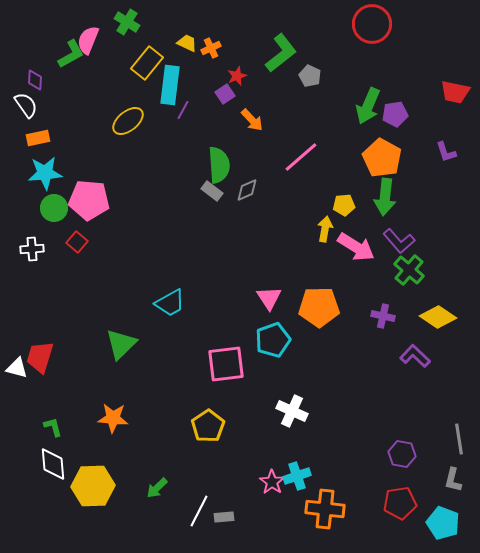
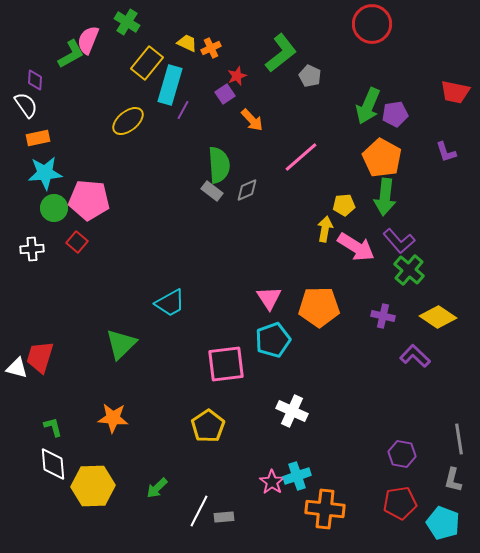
cyan rectangle at (170, 85): rotated 9 degrees clockwise
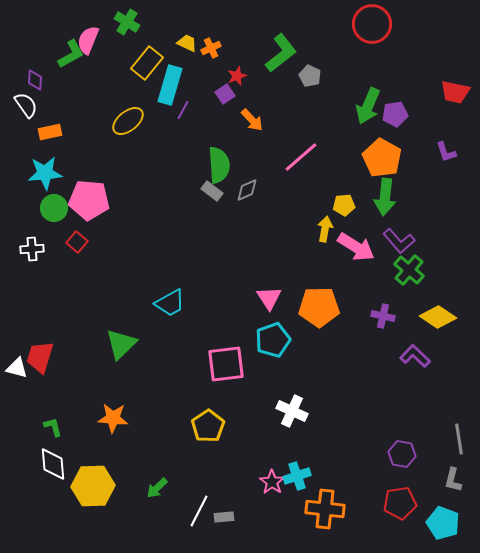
orange rectangle at (38, 138): moved 12 px right, 6 px up
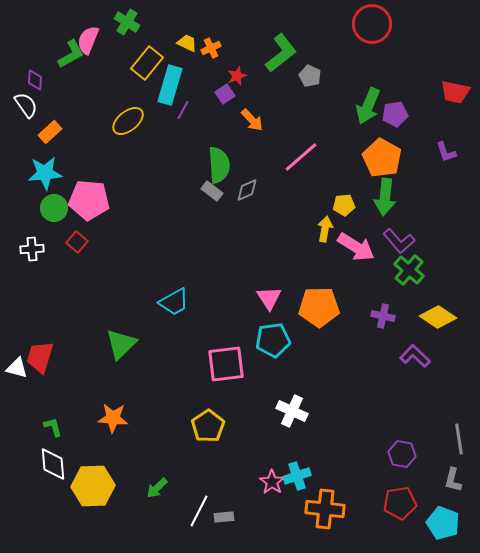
orange rectangle at (50, 132): rotated 30 degrees counterclockwise
cyan trapezoid at (170, 303): moved 4 px right, 1 px up
cyan pentagon at (273, 340): rotated 12 degrees clockwise
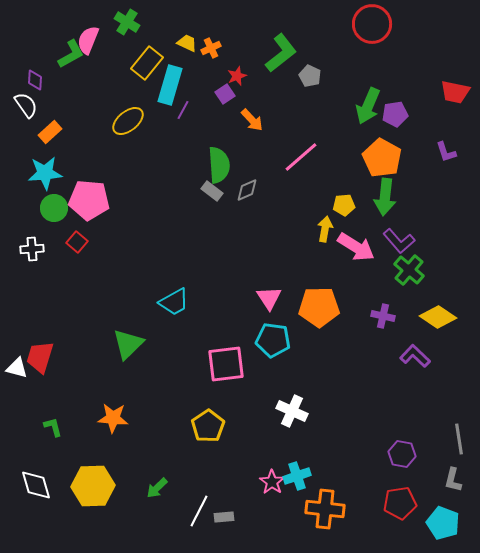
cyan pentagon at (273, 340): rotated 16 degrees clockwise
green triangle at (121, 344): moved 7 px right
white diamond at (53, 464): moved 17 px left, 21 px down; rotated 12 degrees counterclockwise
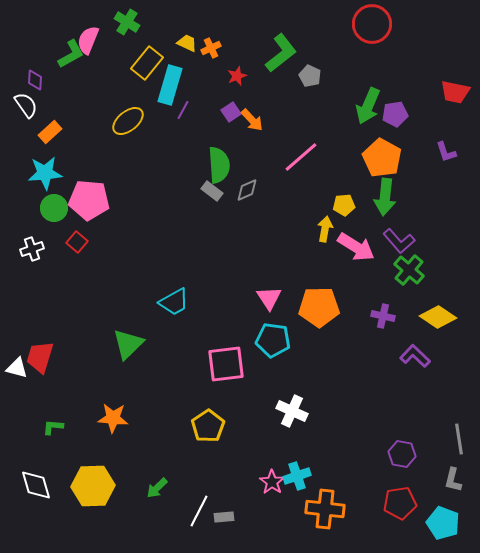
purple square at (225, 94): moved 6 px right, 18 px down
white cross at (32, 249): rotated 15 degrees counterclockwise
green L-shape at (53, 427): rotated 70 degrees counterclockwise
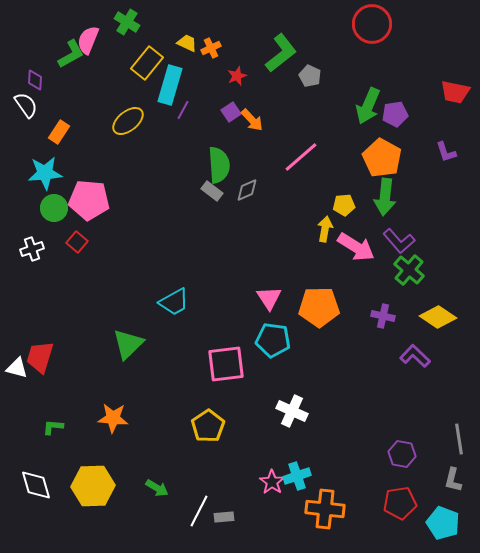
orange rectangle at (50, 132): moved 9 px right; rotated 15 degrees counterclockwise
green arrow at (157, 488): rotated 105 degrees counterclockwise
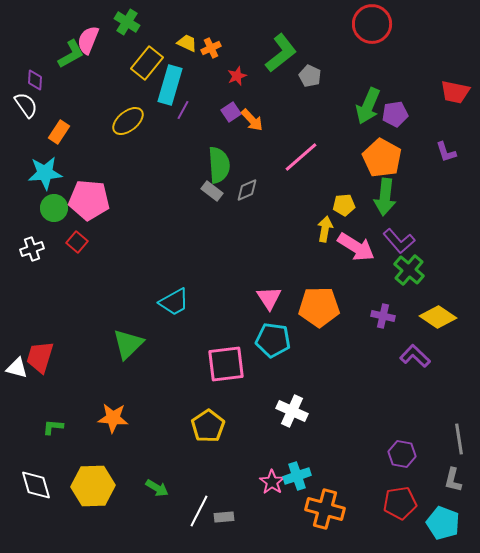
orange cross at (325, 509): rotated 9 degrees clockwise
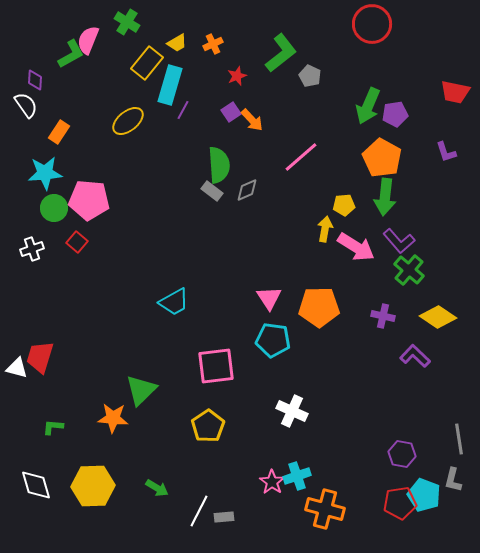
yellow trapezoid at (187, 43): moved 10 px left; rotated 125 degrees clockwise
orange cross at (211, 48): moved 2 px right, 4 px up
green triangle at (128, 344): moved 13 px right, 46 px down
pink square at (226, 364): moved 10 px left, 2 px down
cyan pentagon at (443, 523): moved 19 px left, 28 px up
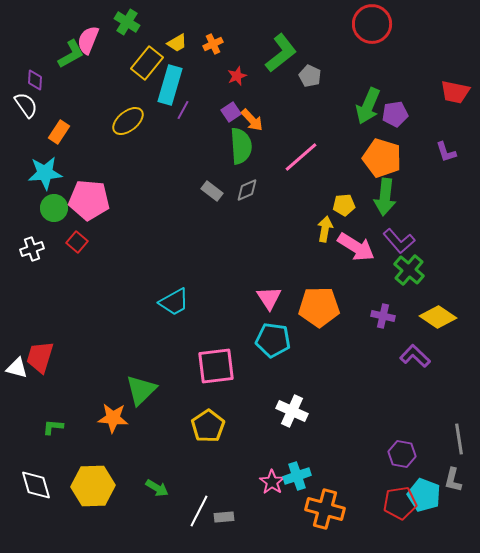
orange pentagon at (382, 158): rotated 12 degrees counterclockwise
green semicircle at (219, 165): moved 22 px right, 19 px up
